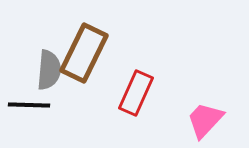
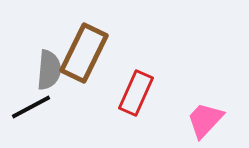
black line: moved 2 px right, 2 px down; rotated 30 degrees counterclockwise
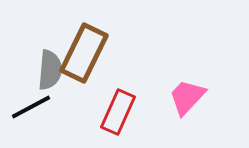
gray semicircle: moved 1 px right
red rectangle: moved 18 px left, 19 px down
pink trapezoid: moved 18 px left, 23 px up
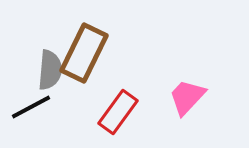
red rectangle: rotated 12 degrees clockwise
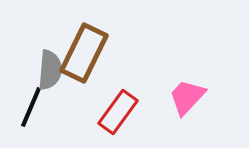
black line: rotated 39 degrees counterclockwise
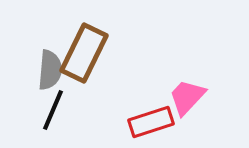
black line: moved 22 px right, 3 px down
red rectangle: moved 33 px right, 10 px down; rotated 36 degrees clockwise
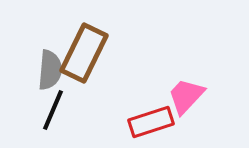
pink trapezoid: moved 1 px left, 1 px up
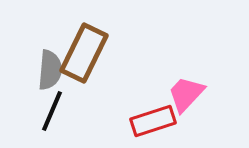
pink trapezoid: moved 2 px up
black line: moved 1 px left, 1 px down
red rectangle: moved 2 px right, 1 px up
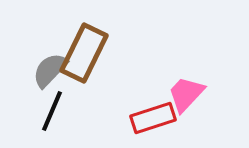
gray semicircle: rotated 141 degrees counterclockwise
red rectangle: moved 3 px up
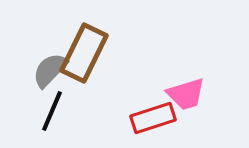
pink trapezoid: rotated 150 degrees counterclockwise
